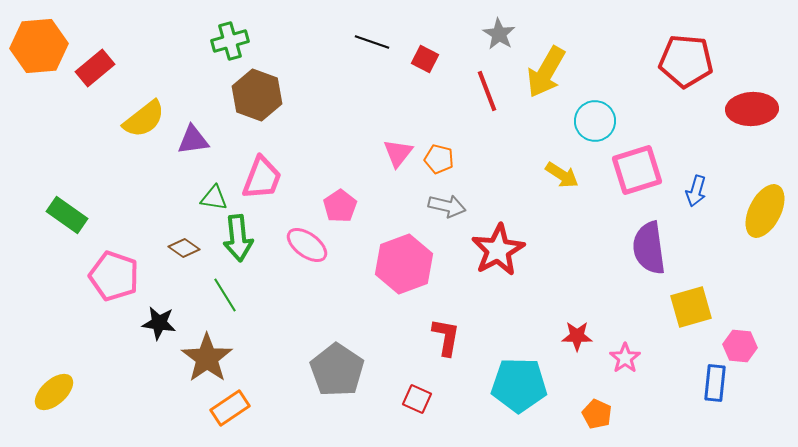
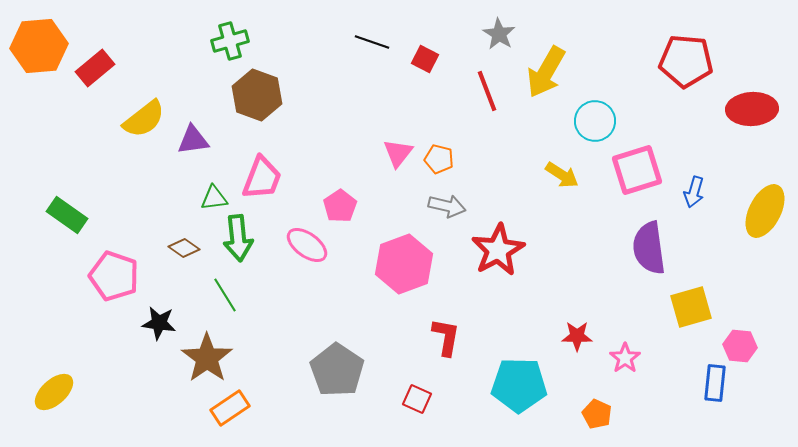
blue arrow at (696, 191): moved 2 px left, 1 px down
green triangle at (214, 198): rotated 16 degrees counterclockwise
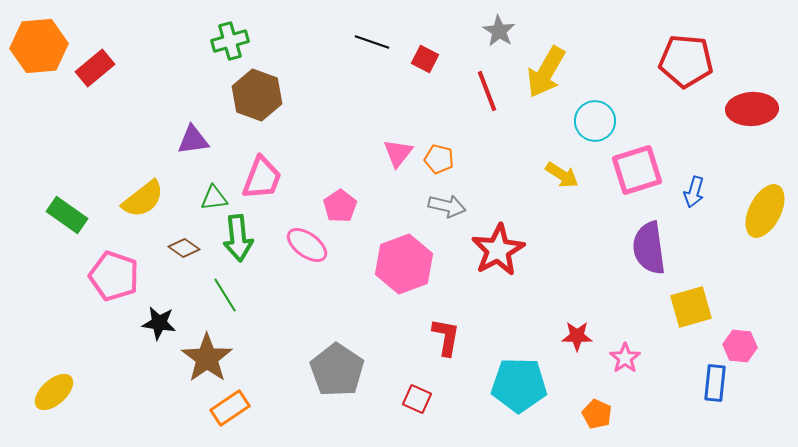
gray star at (499, 34): moved 3 px up
yellow semicircle at (144, 119): moved 1 px left, 80 px down
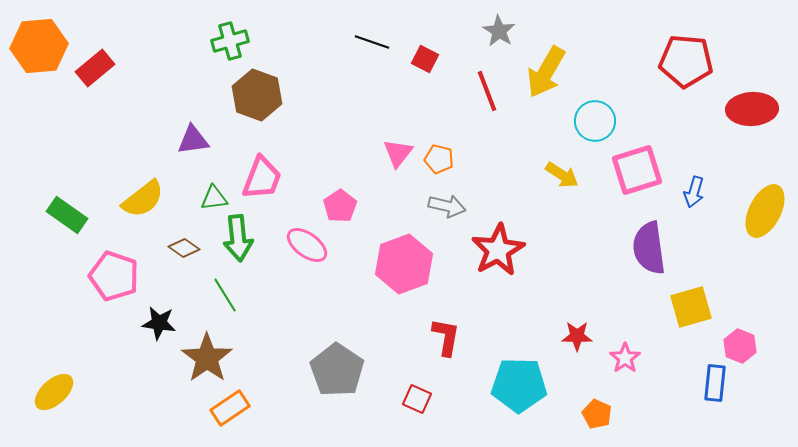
pink hexagon at (740, 346): rotated 16 degrees clockwise
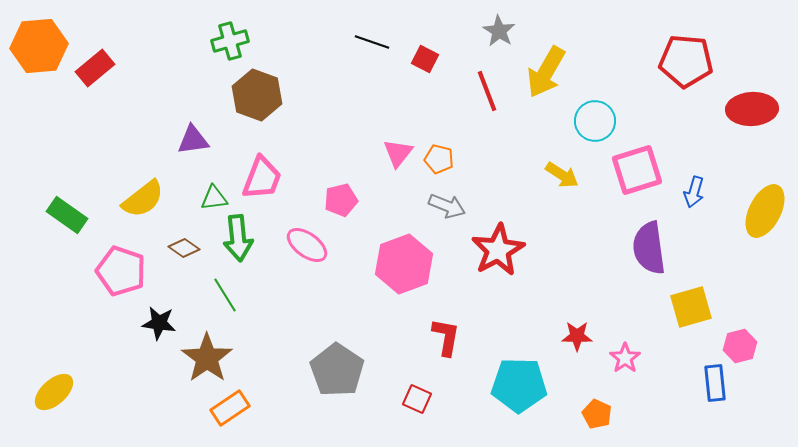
pink pentagon at (340, 206): moved 1 px right, 6 px up; rotated 20 degrees clockwise
gray arrow at (447, 206): rotated 9 degrees clockwise
pink pentagon at (114, 276): moved 7 px right, 5 px up
pink hexagon at (740, 346): rotated 24 degrees clockwise
blue rectangle at (715, 383): rotated 12 degrees counterclockwise
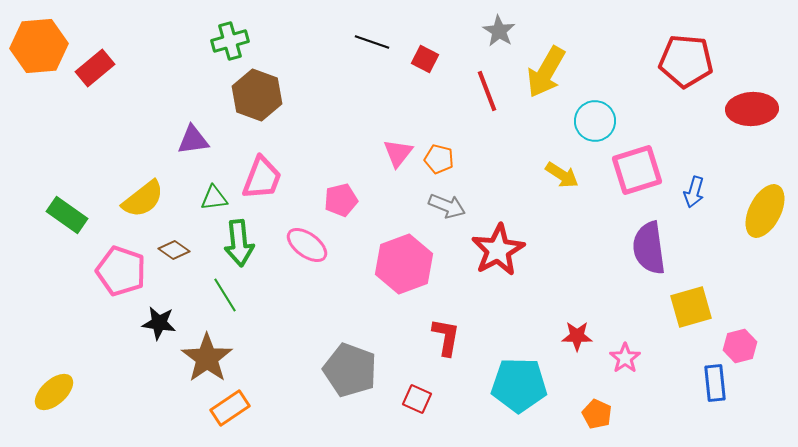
green arrow at (238, 238): moved 1 px right, 5 px down
brown diamond at (184, 248): moved 10 px left, 2 px down
gray pentagon at (337, 370): moved 13 px right; rotated 14 degrees counterclockwise
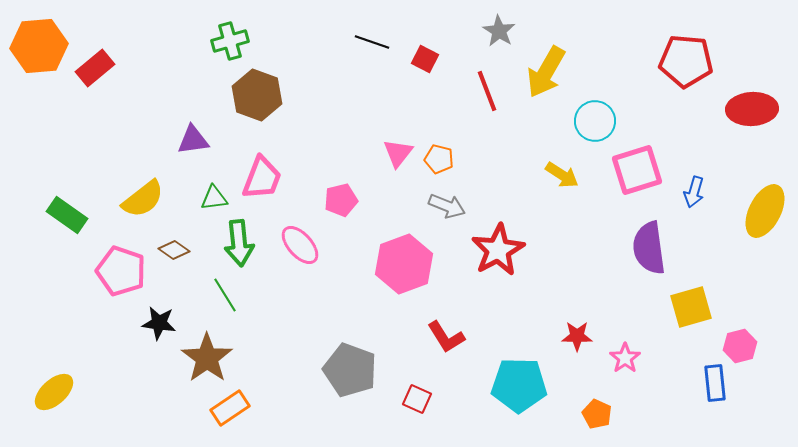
pink ellipse at (307, 245): moved 7 px left; rotated 12 degrees clockwise
red L-shape at (446, 337): rotated 138 degrees clockwise
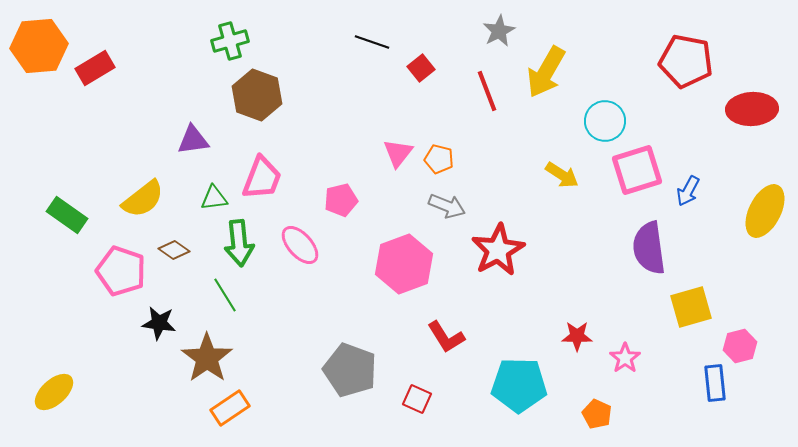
gray star at (499, 31): rotated 12 degrees clockwise
red square at (425, 59): moved 4 px left, 9 px down; rotated 24 degrees clockwise
red pentagon at (686, 61): rotated 6 degrees clockwise
red rectangle at (95, 68): rotated 9 degrees clockwise
cyan circle at (595, 121): moved 10 px right
blue arrow at (694, 192): moved 6 px left, 1 px up; rotated 12 degrees clockwise
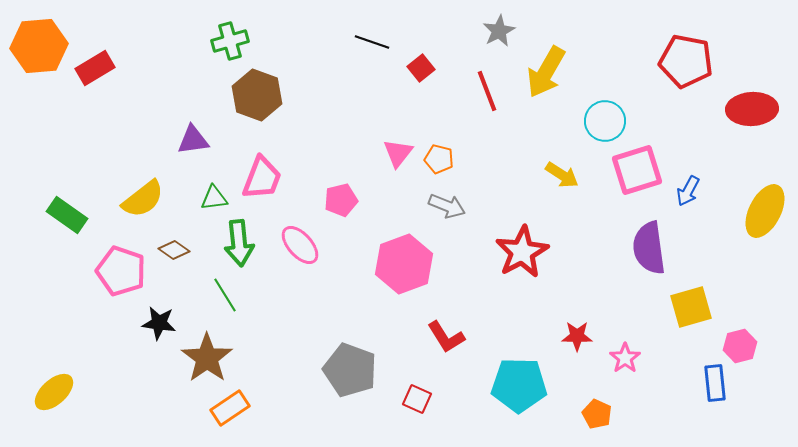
red star at (498, 250): moved 24 px right, 2 px down
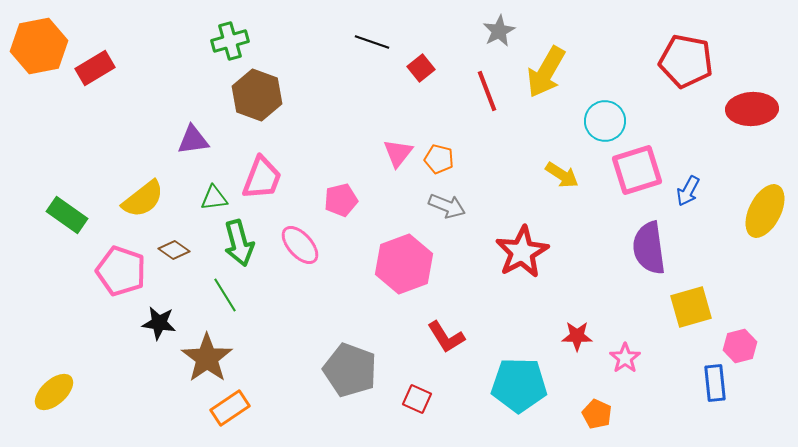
orange hexagon at (39, 46): rotated 6 degrees counterclockwise
green arrow at (239, 243): rotated 9 degrees counterclockwise
